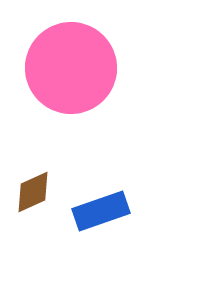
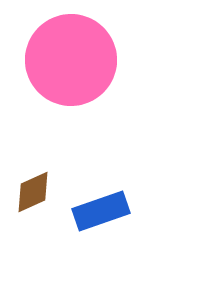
pink circle: moved 8 px up
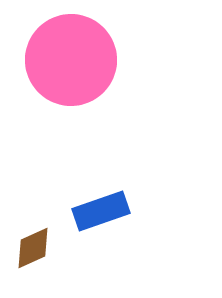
brown diamond: moved 56 px down
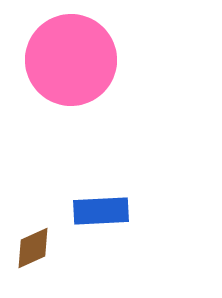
blue rectangle: rotated 16 degrees clockwise
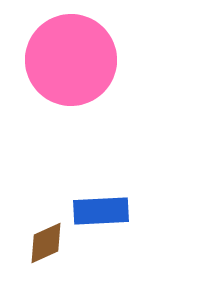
brown diamond: moved 13 px right, 5 px up
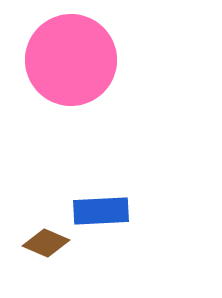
brown diamond: rotated 48 degrees clockwise
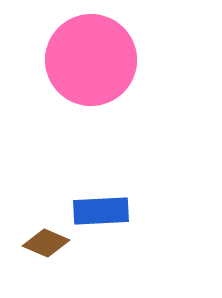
pink circle: moved 20 px right
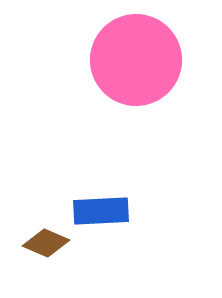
pink circle: moved 45 px right
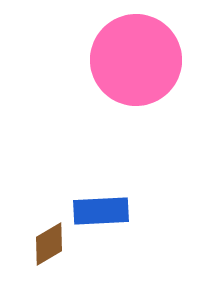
brown diamond: moved 3 px right, 1 px down; rotated 54 degrees counterclockwise
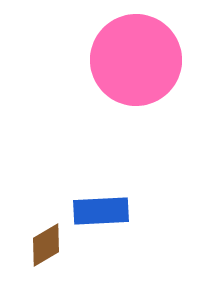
brown diamond: moved 3 px left, 1 px down
